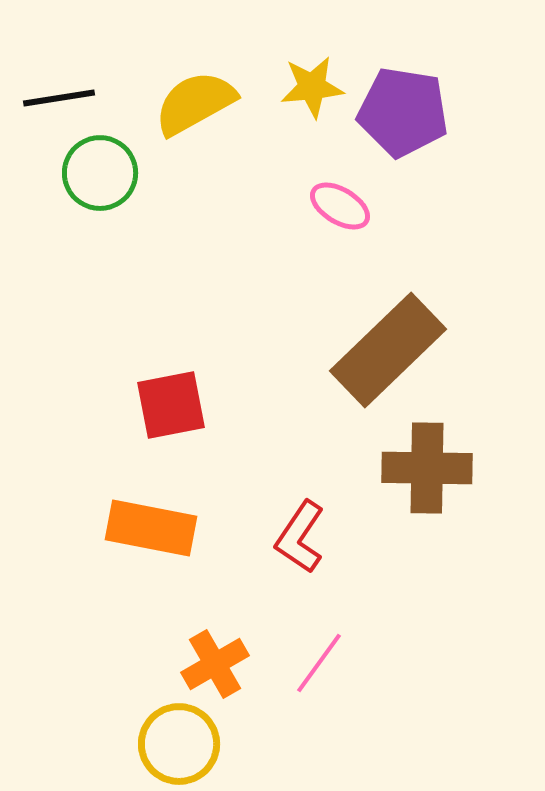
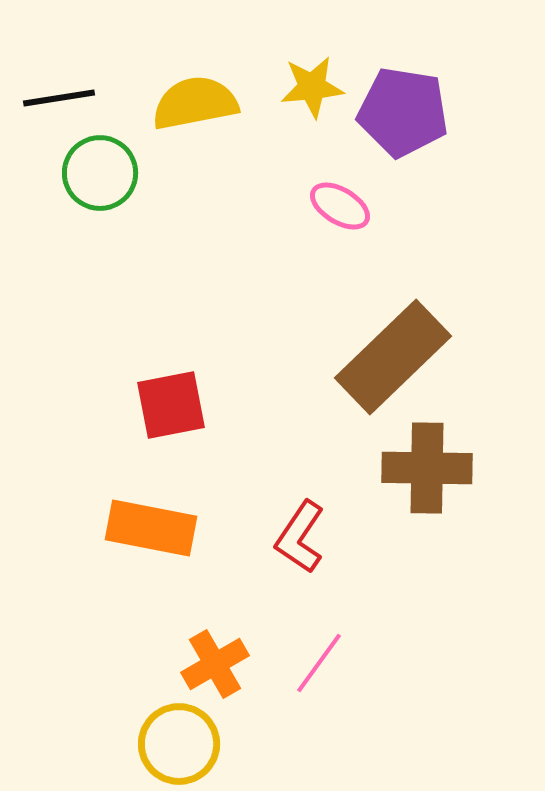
yellow semicircle: rotated 18 degrees clockwise
brown rectangle: moved 5 px right, 7 px down
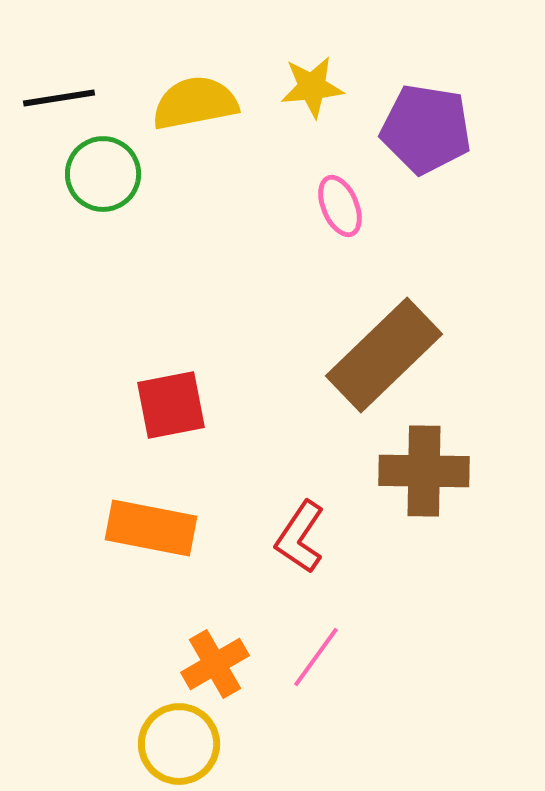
purple pentagon: moved 23 px right, 17 px down
green circle: moved 3 px right, 1 px down
pink ellipse: rotated 36 degrees clockwise
brown rectangle: moved 9 px left, 2 px up
brown cross: moved 3 px left, 3 px down
pink line: moved 3 px left, 6 px up
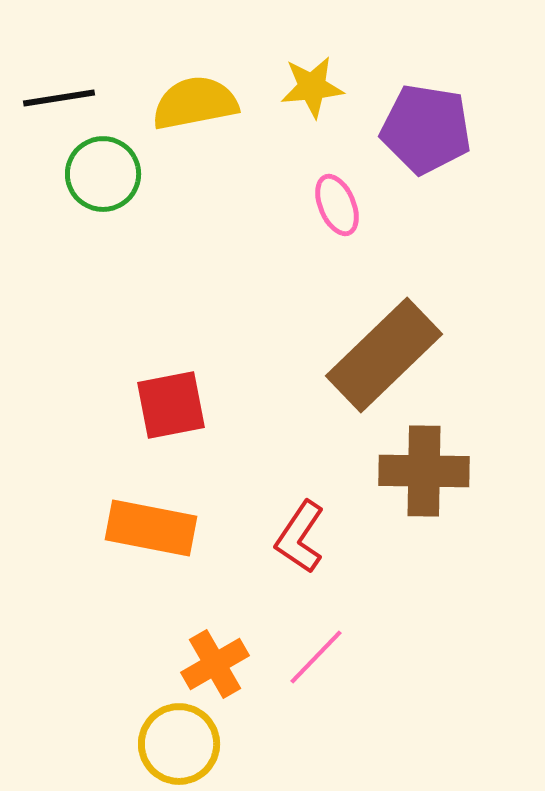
pink ellipse: moved 3 px left, 1 px up
pink line: rotated 8 degrees clockwise
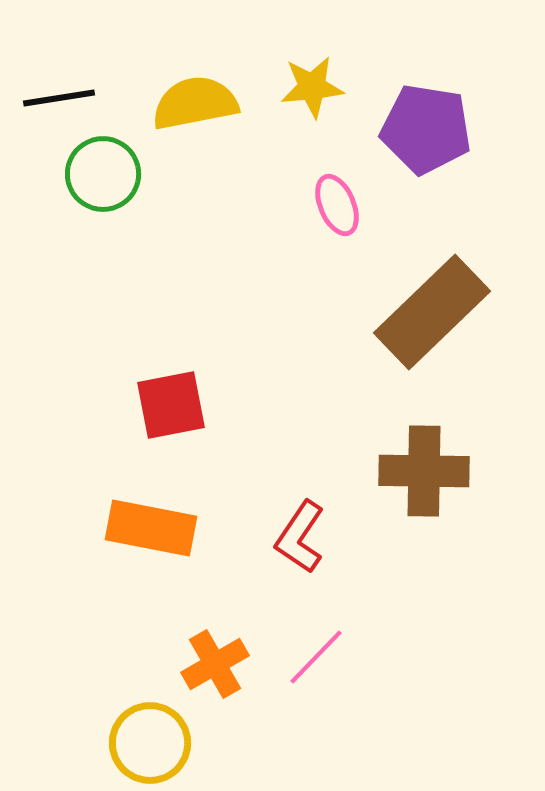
brown rectangle: moved 48 px right, 43 px up
yellow circle: moved 29 px left, 1 px up
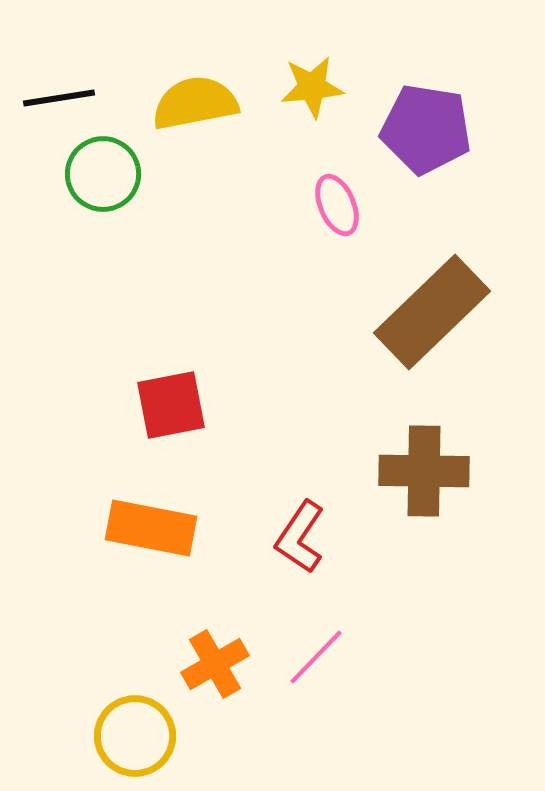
yellow circle: moved 15 px left, 7 px up
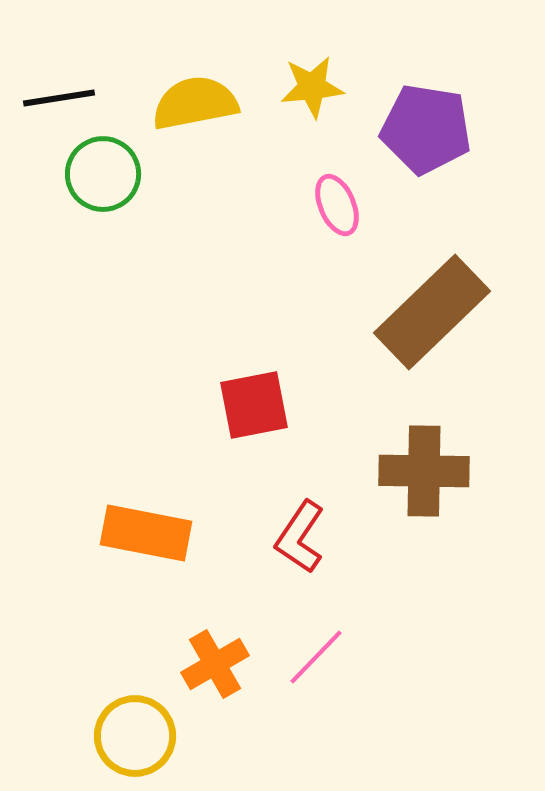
red square: moved 83 px right
orange rectangle: moved 5 px left, 5 px down
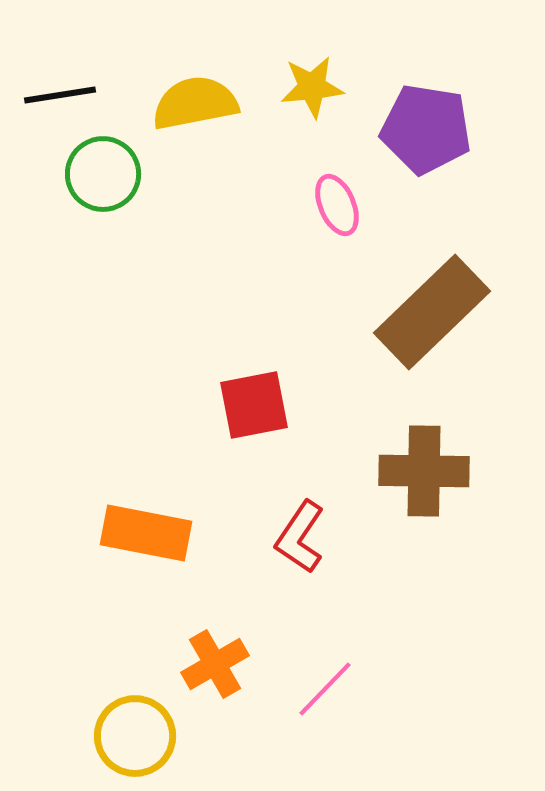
black line: moved 1 px right, 3 px up
pink line: moved 9 px right, 32 px down
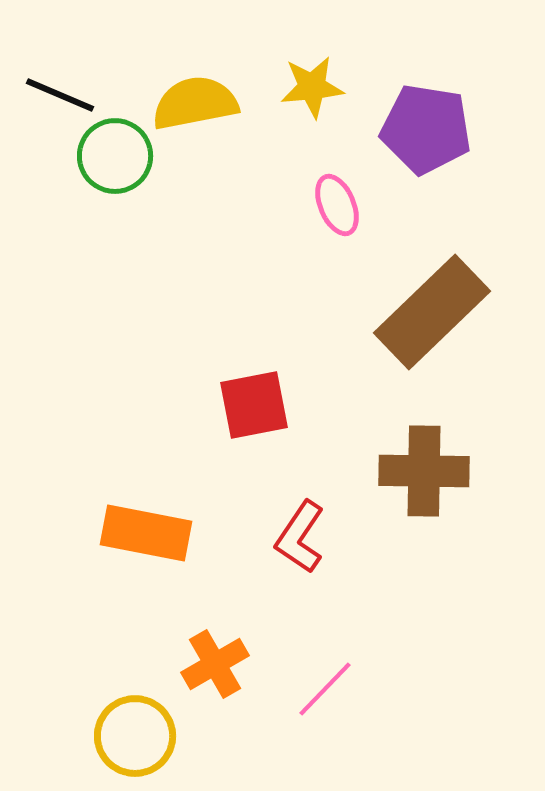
black line: rotated 32 degrees clockwise
green circle: moved 12 px right, 18 px up
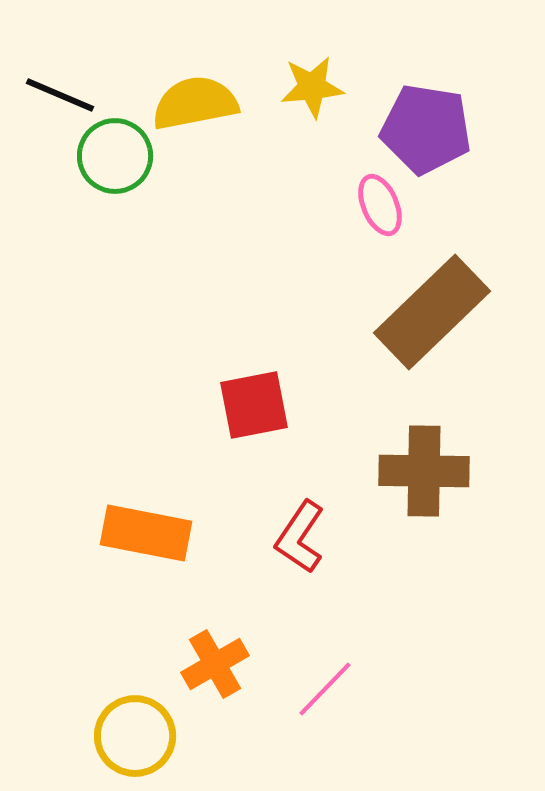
pink ellipse: moved 43 px right
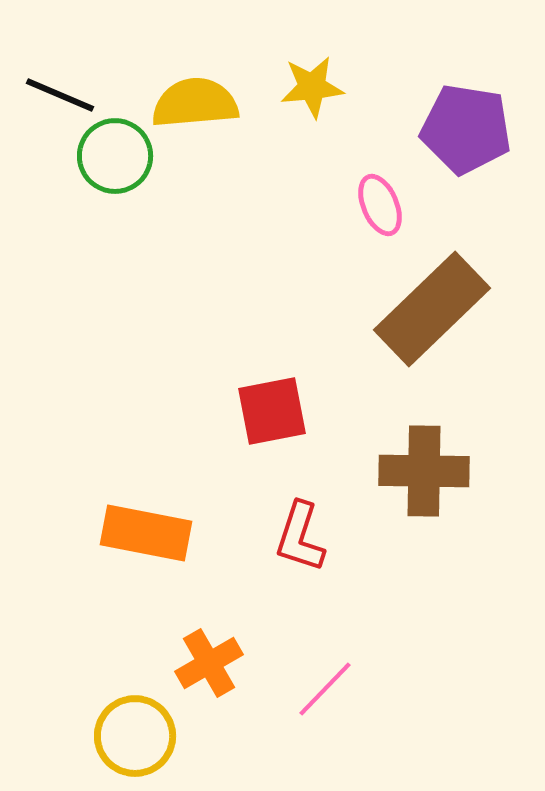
yellow semicircle: rotated 6 degrees clockwise
purple pentagon: moved 40 px right
brown rectangle: moved 3 px up
red square: moved 18 px right, 6 px down
red L-shape: rotated 16 degrees counterclockwise
orange cross: moved 6 px left, 1 px up
